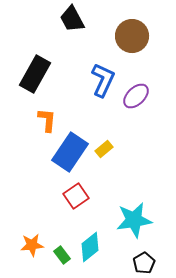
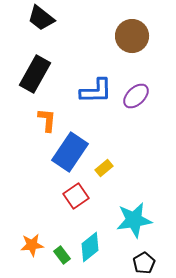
black trapezoid: moved 31 px left, 1 px up; rotated 24 degrees counterclockwise
blue L-shape: moved 7 px left, 11 px down; rotated 64 degrees clockwise
yellow rectangle: moved 19 px down
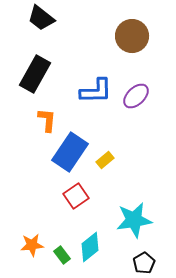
yellow rectangle: moved 1 px right, 8 px up
